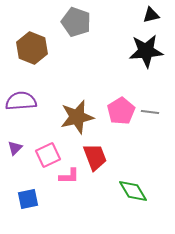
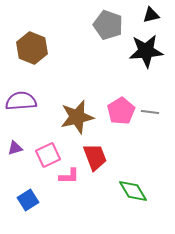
gray pentagon: moved 32 px right, 3 px down
purple triangle: rotated 28 degrees clockwise
blue square: moved 1 px down; rotated 20 degrees counterclockwise
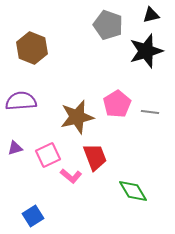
black star: rotated 12 degrees counterclockwise
pink pentagon: moved 4 px left, 7 px up
pink L-shape: moved 2 px right; rotated 40 degrees clockwise
blue square: moved 5 px right, 16 px down
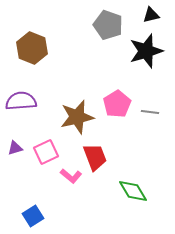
pink square: moved 2 px left, 3 px up
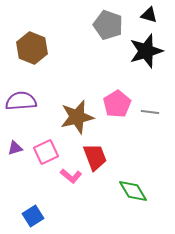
black triangle: moved 2 px left; rotated 30 degrees clockwise
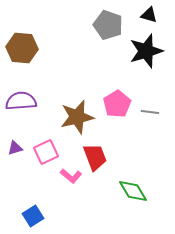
brown hexagon: moved 10 px left; rotated 16 degrees counterclockwise
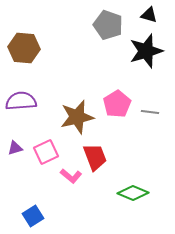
brown hexagon: moved 2 px right
green diamond: moved 2 px down; rotated 36 degrees counterclockwise
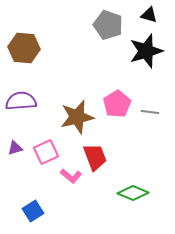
blue square: moved 5 px up
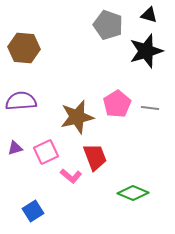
gray line: moved 4 px up
